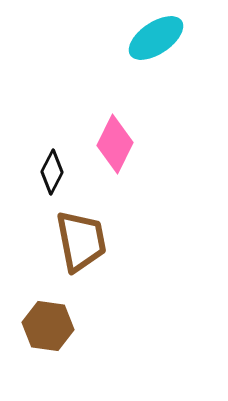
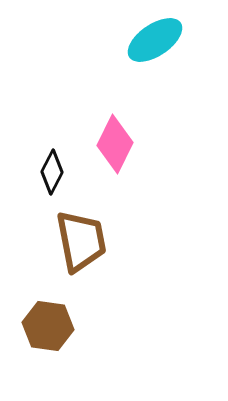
cyan ellipse: moved 1 px left, 2 px down
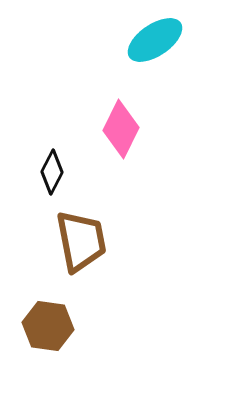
pink diamond: moved 6 px right, 15 px up
